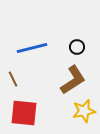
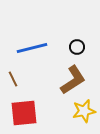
red square: rotated 12 degrees counterclockwise
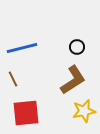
blue line: moved 10 px left
red square: moved 2 px right
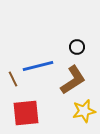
blue line: moved 16 px right, 18 px down
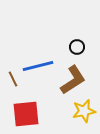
red square: moved 1 px down
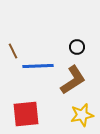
blue line: rotated 12 degrees clockwise
brown line: moved 28 px up
yellow star: moved 2 px left, 4 px down
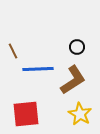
blue line: moved 3 px down
yellow star: moved 2 px left, 1 px up; rotated 30 degrees counterclockwise
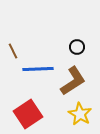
brown L-shape: moved 1 px down
red square: moved 2 px right; rotated 28 degrees counterclockwise
